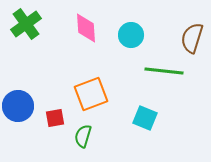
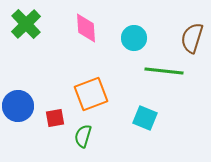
green cross: rotated 8 degrees counterclockwise
cyan circle: moved 3 px right, 3 px down
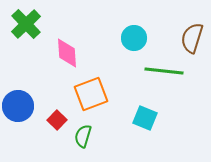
pink diamond: moved 19 px left, 25 px down
red square: moved 2 px right, 2 px down; rotated 36 degrees counterclockwise
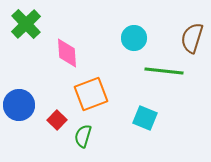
blue circle: moved 1 px right, 1 px up
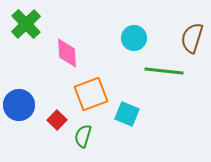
cyan square: moved 18 px left, 4 px up
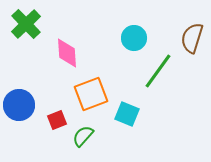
green line: moved 6 px left; rotated 60 degrees counterclockwise
red square: rotated 24 degrees clockwise
green semicircle: rotated 25 degrees clockwise
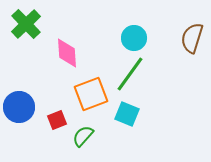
green line: moved 28 px left, 3 px down
blue circle: moved 2 px down
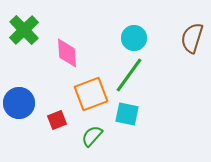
green cross: moved 2 px left, 6 px down
green line: moved 1 px left, 1 px down
blue circle: moved 4 px up
cyan square: rotated 10 degrees counterclockwise
green semicircle: moved 9 px right
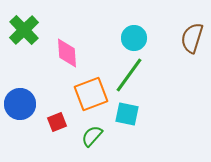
blue circle: moved 1 px right, 1 px down
red square: moved 2 px down
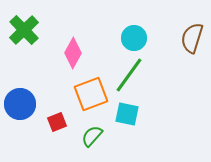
pink diamond: moved 6 px right; rotated 32 degrees clockwise
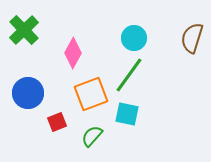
blue circle: moved 8 px right, 11 px up
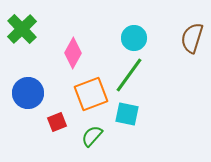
green cross: moved 2 px left, 1 px up
